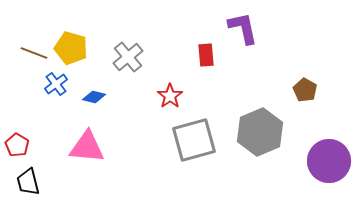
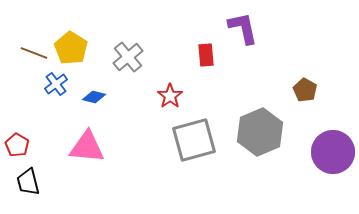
yellow pentagon: rotated 16 degrees clockwise
purple circle: moved 4 px right, 9 px up
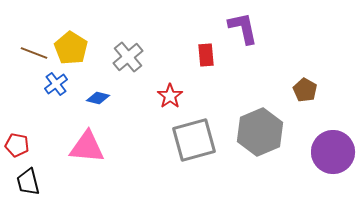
blue diamond: moved 4 px right, 1 px down
red pentagon: rotated 20 degrees counterclockwise
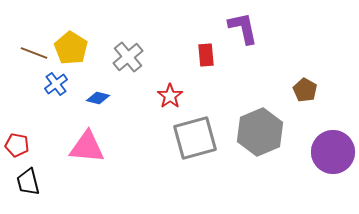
gray square: moved 1 px right, 2 px up
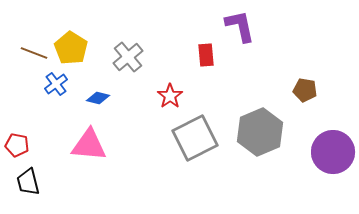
purple L-shape: moved 3 px left, 2 px up
brown pentagon: rotated 20 degrees counterclockwise
gray square: rotated 12 degrees counterclockwise
pink triangle: moved 2 px right, 2 px up
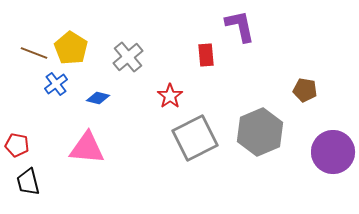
pink triangle: moved 2 px left, 3 px down
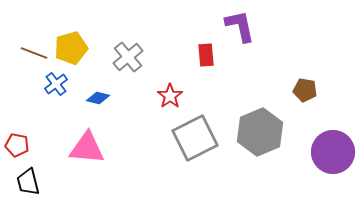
yellow pentagon: rotated 24 degrees clockwise
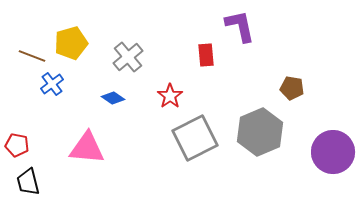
yellow pentagon: moved 5 px up
brown line: moved 2 px left, 3 px down
blue cross: moved 4 px left
brown pentagon: moved 13 px left, 2 px up
blue diamond: moved 15 px right; rotated 20 degrees clockwise
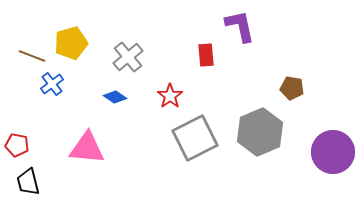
blue diamond: moved 2 px right, 1 px up
